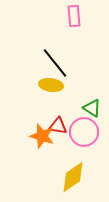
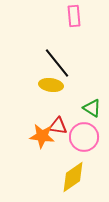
black line: moved 2 px right
pink circle: moved 5 px down
orange star: rotated 10 degrees counterclockwise
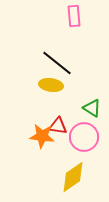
black line: rotated 12 degrees counterclockwise
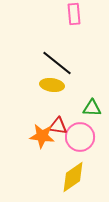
pink rectangle: moved 2 px up
yellow ellipse: moved 1 px right
green triangle: rotated 30 degrees counterclockwise
pink circle: moved 4 px left
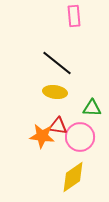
pink rectangle: moved 2 px down
yellow ellipse: moved 3 px right, 7 px down
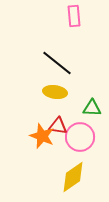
orange star: rotated 15 degrees clockwise
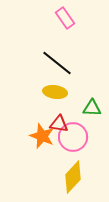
pink rectangle: moved 9 px left, 2 px down; rotated 30 degrees counterclockwise
red triangle: moved 1 px right, 2 px up
pink circle: moved 7 px left
yellow diamond: rotated 12 degrees counterclockwise
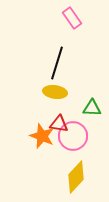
pink rectangle: moved 7 px right
black line: rotated 68 degrees clockwise
pink circle: moved 1 px up
yellow diamond: moved 3 px right
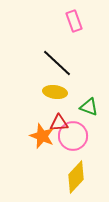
pink rectangle: moved 2 px right, 3 px down; rotated 15 degrees clockwise
black line: rotated 64 degrees counterclockwise
green triangle: moved 3 px left, 1 px up; rotated 18 degrees clockwise
red triangle: moved 1 px up; rotated 12 degrees counterclockwise
